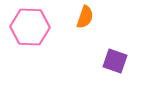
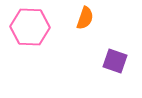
orange semicircle: moved 1 px down
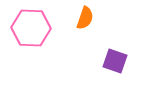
pink hexagon: moved 1 px right, 1 px down
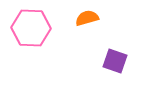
orange semicircle: moved 2 px right; rotated 125 degrees counterclockwise
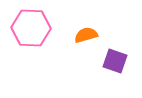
orange semicircle: moved 1 px left, 17 px down
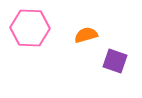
pink hexagon: moved 1 px left
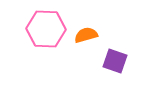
pink hexagon: moved 16 px right, 1 px down
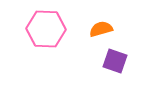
orange semicircle: moved 15 px right, 6 px up
